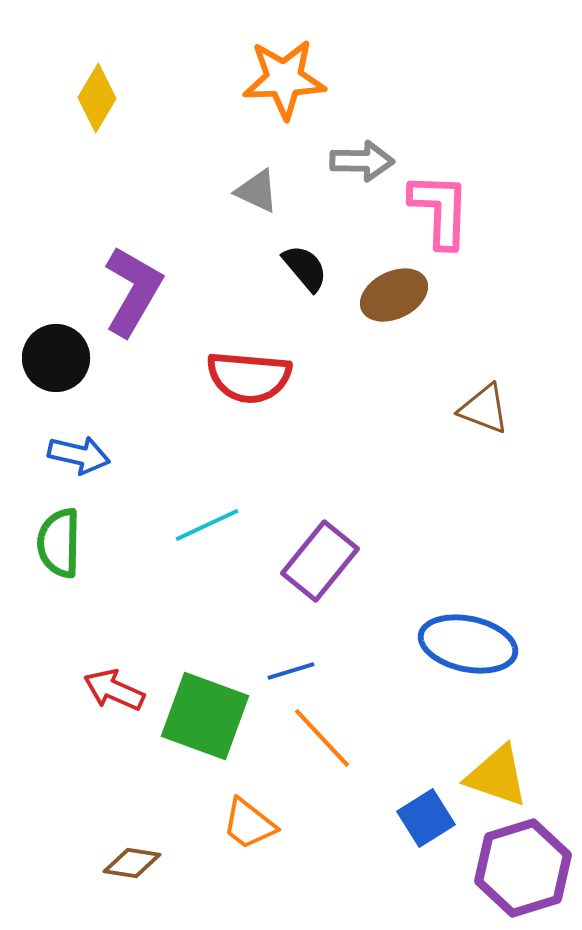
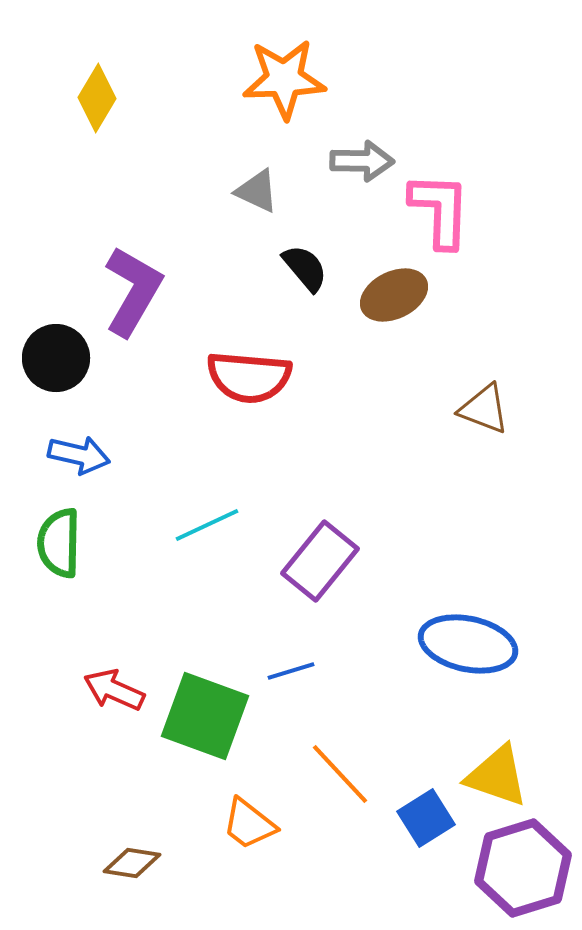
orange line: moved 18 px right, 36 px down
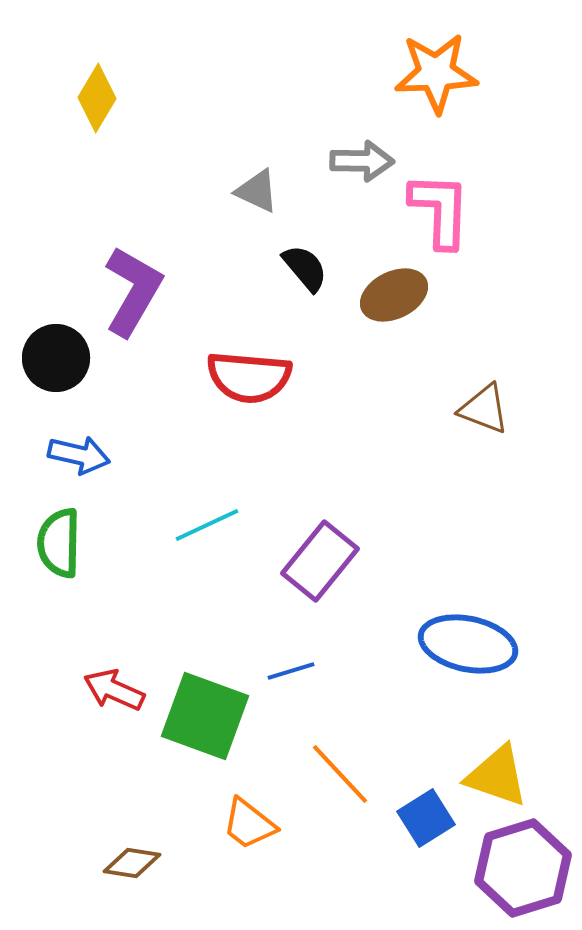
orange star: moved 152 px right, 6 px up
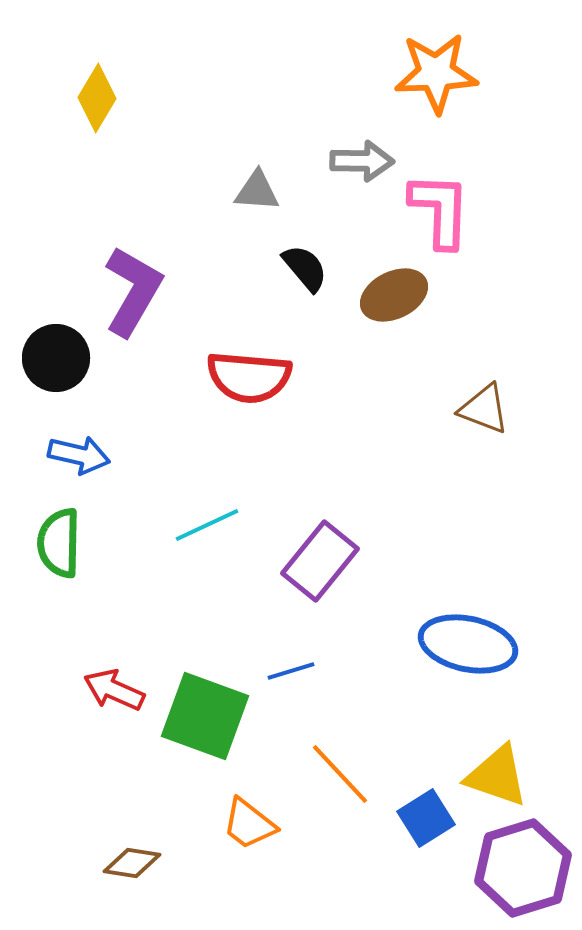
gray triangle: rotated 21 degrees counterclockwise
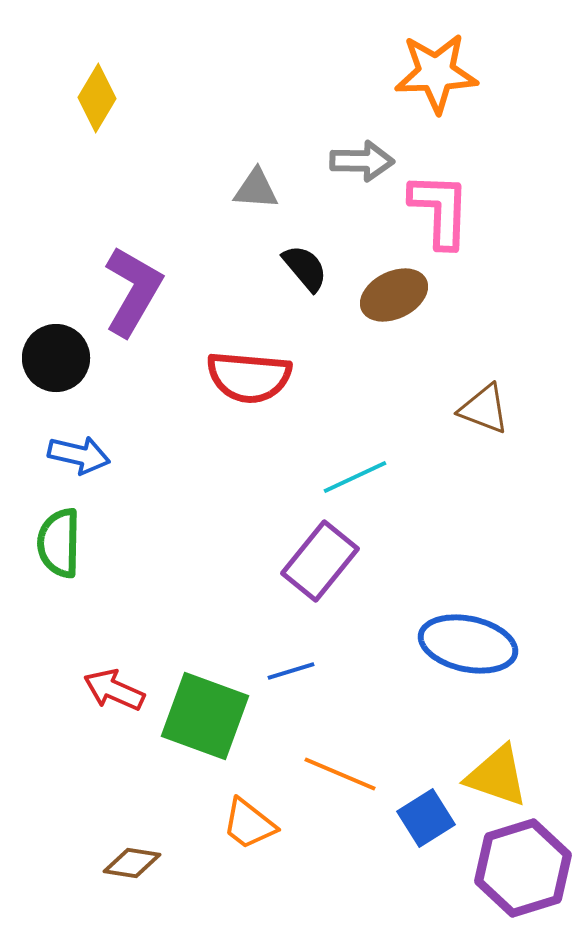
gray triangle: moved 1 px left, 2 px up
cyan line: moved 148 px right, 48 px up
orange line: rotated 24 degrees counterclockwise
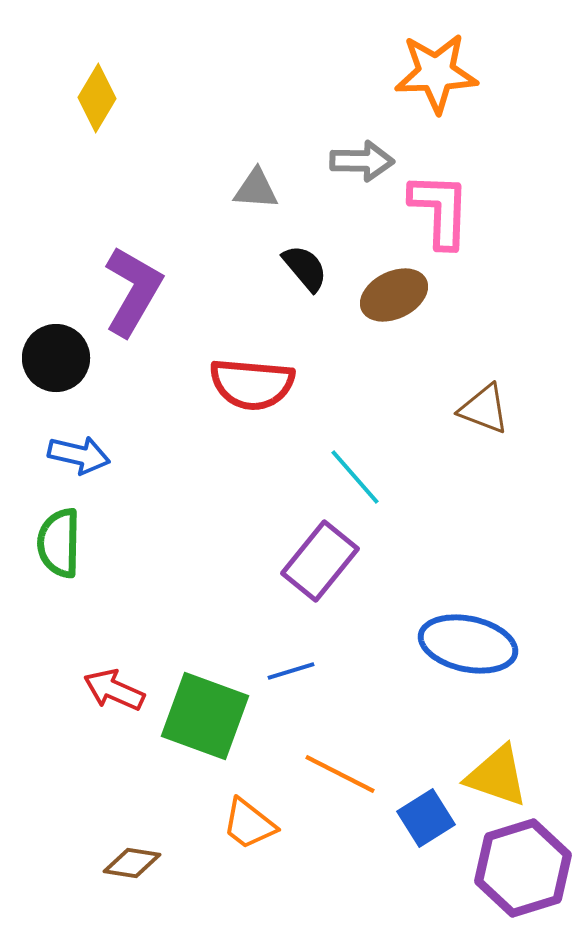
red semicircle: moved 3 px right, 7 px down
cyan line: rotated 74 degrees clockwise
orange line: rotated 4 degrees clockwise
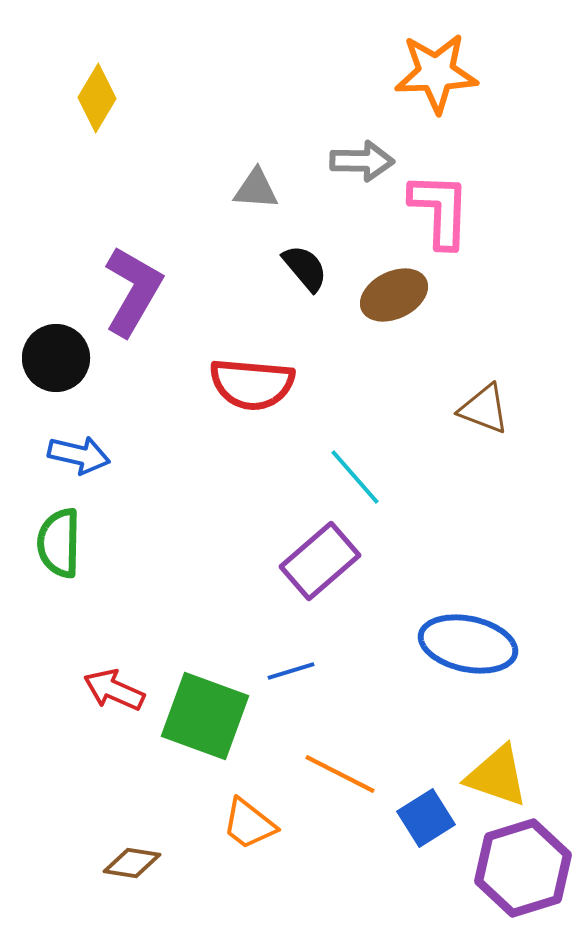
purple rectangle: rotated 10 degrees clockwise
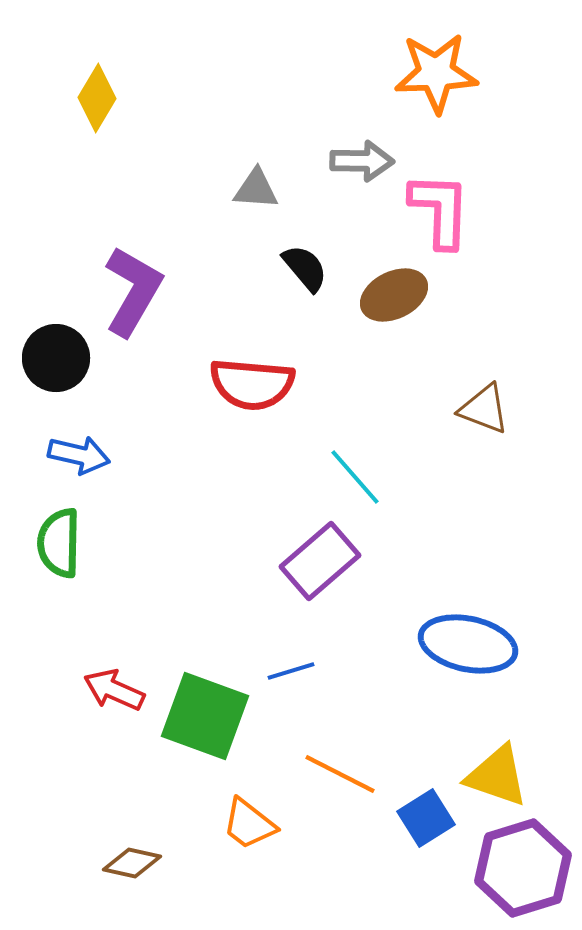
brown diamond: rotated 4 degrees clockwise
